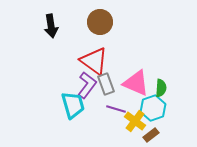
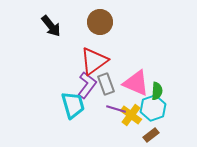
black arrow: rotated 30 degrees counterclockwise
red triangle: rotated 48 degrees clockwise
green semicircle: moved 4 px left, 3 px down
yellow cross: moved 4 px left, 6 px up
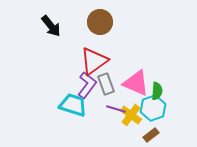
cyan trapezoid: rotated 56 degrees counterclockwise
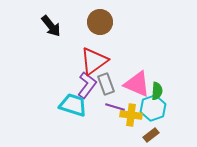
pink triangle: moved 1 px right, 1 px down
purple line: moved 1 px left, 2 px up
yellow cross: rotated 30 degrees counterclockwise
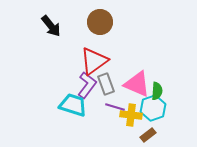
brown rectangle: moved 3 px left
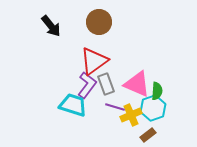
brown circle: moved 1 px left
yellow cross: rotated 30 degrees counterclockwise
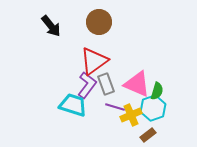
green semicircle: rotated 12 degrees clockwise
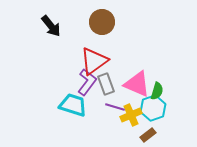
brown circle: moved 3 px right
purple L-shape: moved 3 px up
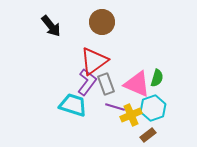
green semicircle: moved 13 px up
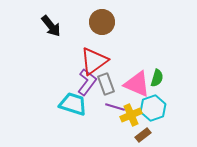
cyan trapezoid: moved 1 px up
brown rectangle: moved 5 px left
